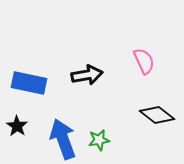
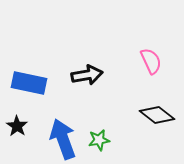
pink semicircle: moved 7 px right
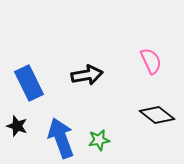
blue rectangle: rotated 52 degrees clockwise
black star: rotated 15 degrees counterclockwise
blue arrow: moved 2 px left, 1 px up
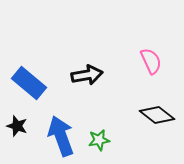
blue rectangle: rotated 24 degrees counterclockwise
blue arrow: moved 2 px up
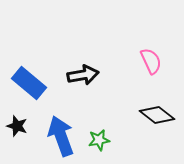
black arrow: moved 4 px left
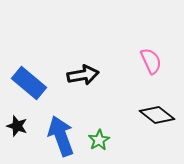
green star: rotated 20 degrees counterclockwise
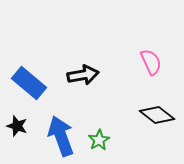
pink semicircle: moved 1 px down
